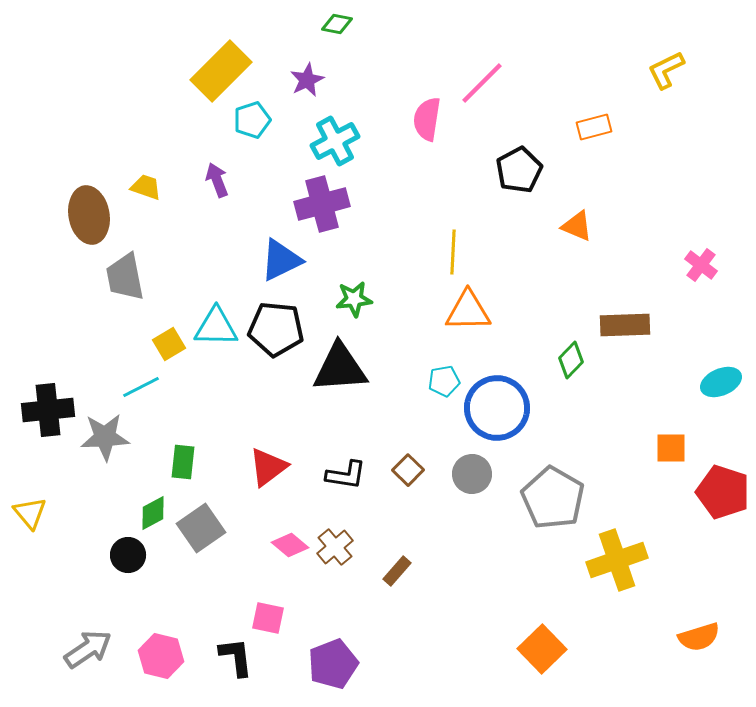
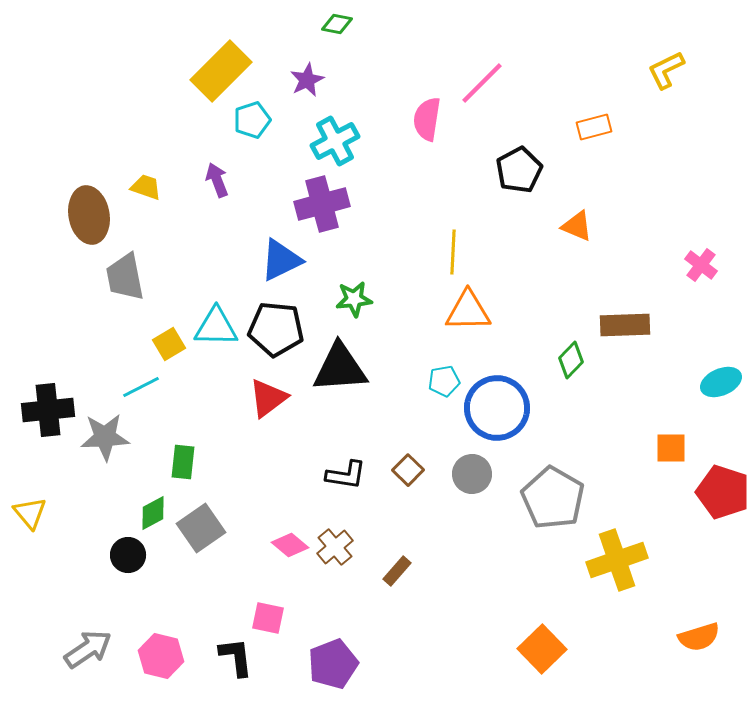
red triangle at (268, 467): moved 69 px up
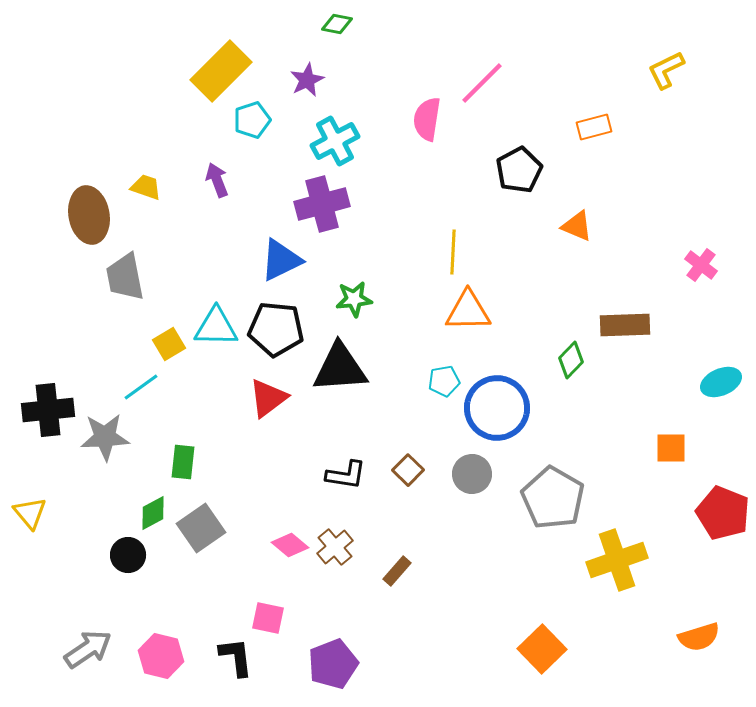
cyan line at (141, 387): rotated 9 degrees counterclockwise
red pentagon at (723, 492): moved 21 px down; rotated 4 degrees clockwise
